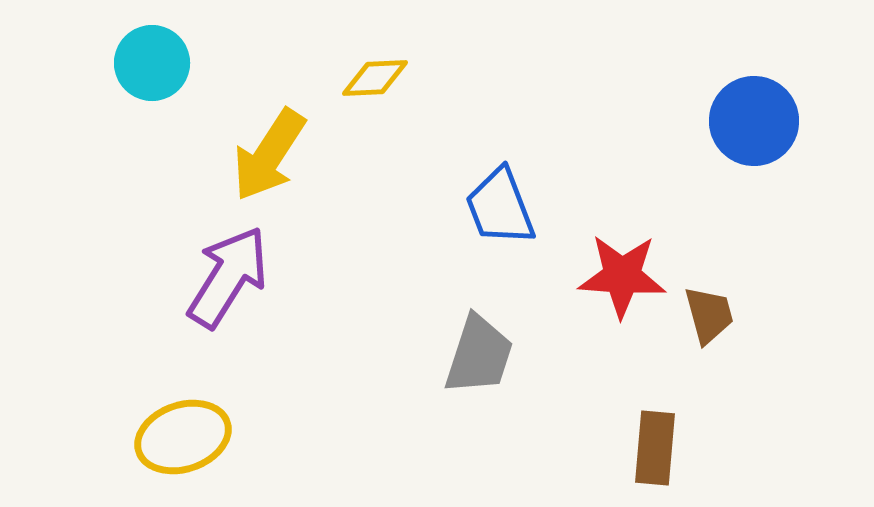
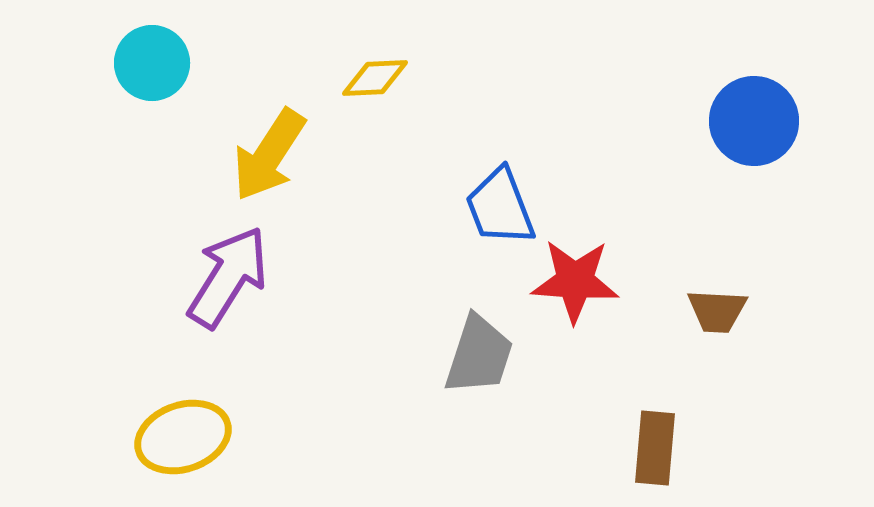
red star: moved 47 px left, 5 px down
brown trapezoid: moved 8 px right, 4 px up; rotated 108 degrees clockwise
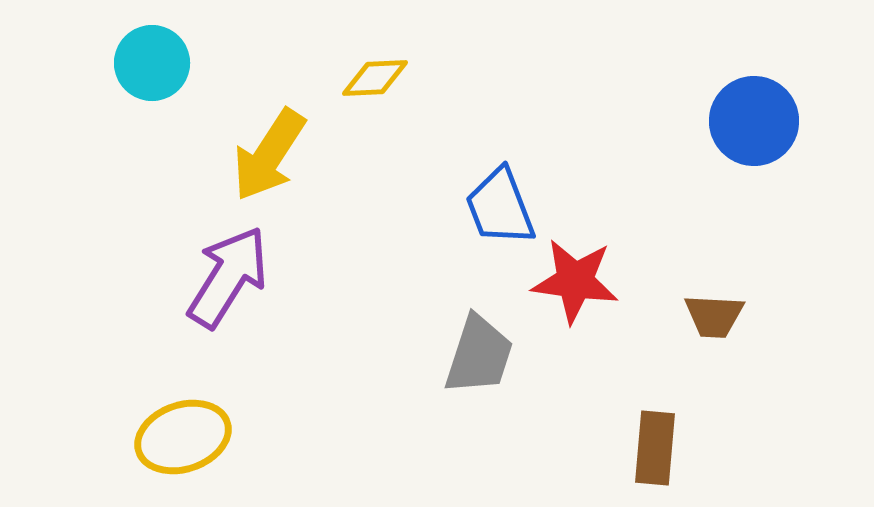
red star: rotated 4 degrees clockwise
brown trapezoid: moved 3 px left, 5 px down
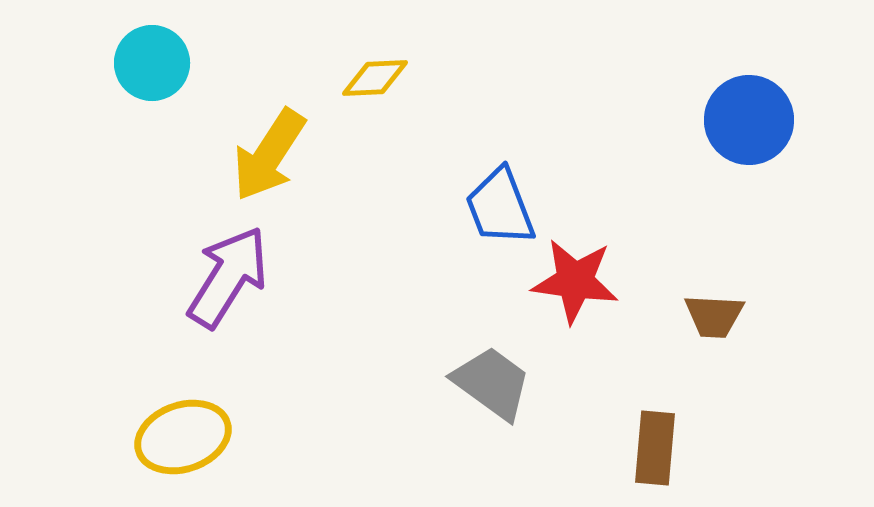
blue circle: moved 5 px left, 1 px up
gray trapezoid: moved 13 px right, 28 px down; rotated 72 degrees counterclockwise
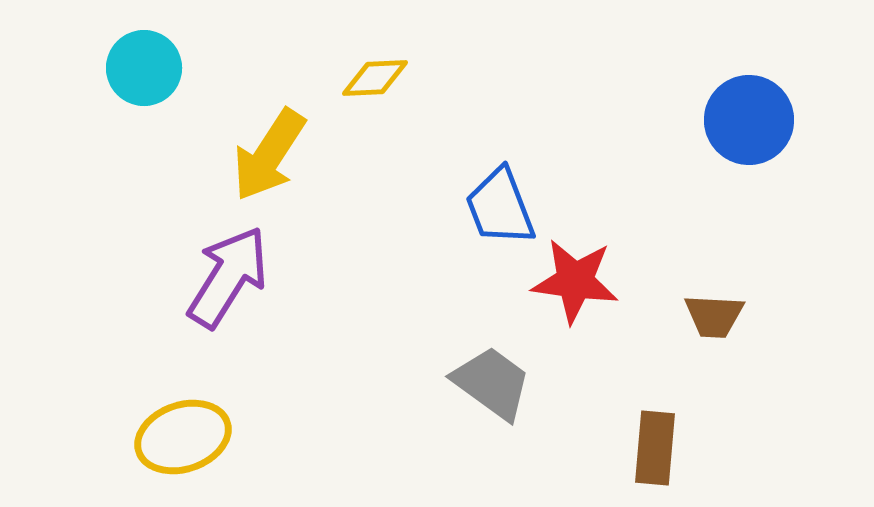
cyan circle: moved 8 px left, 5 px down
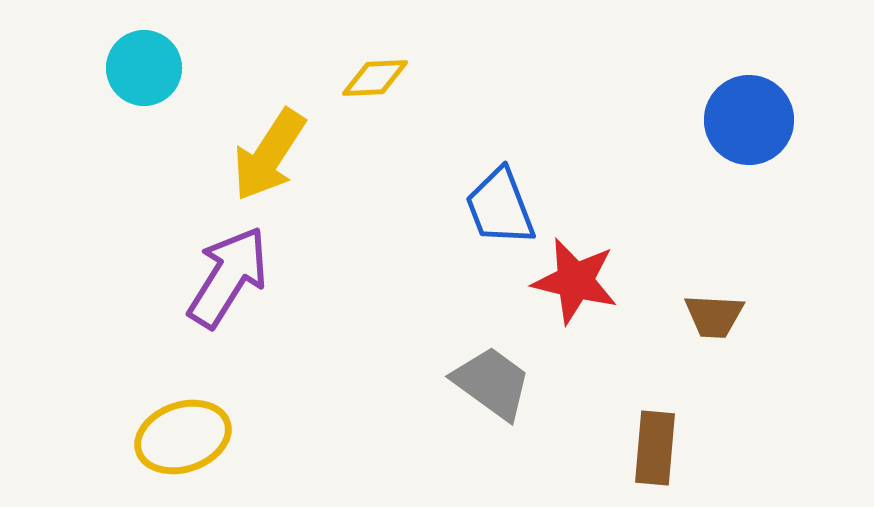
red star: rotated 6 degrees clockwise
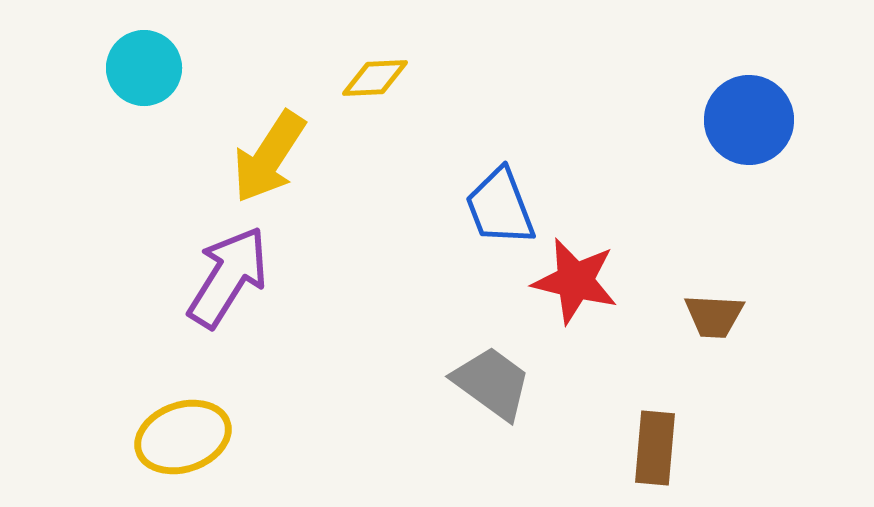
yellow arrow: moved 2 px down
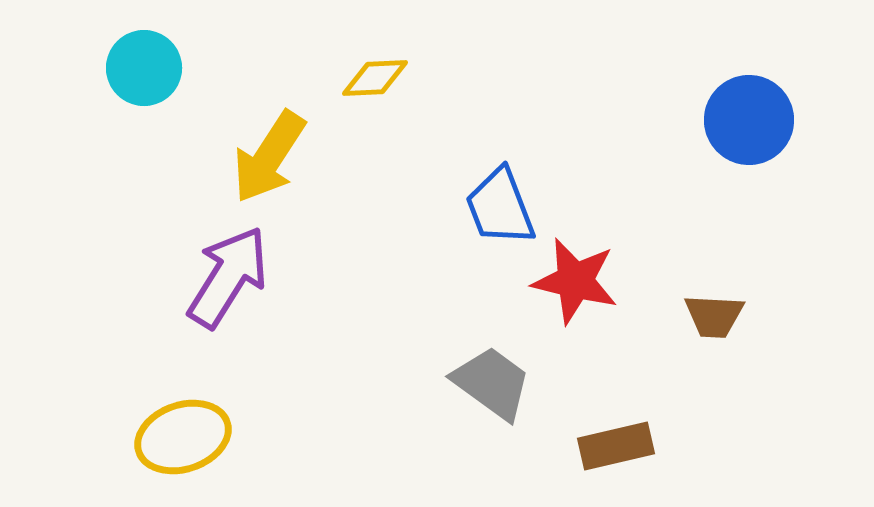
brown rectangle: moved 39 px left, 2 px up; rotated 72 degrees clockwise
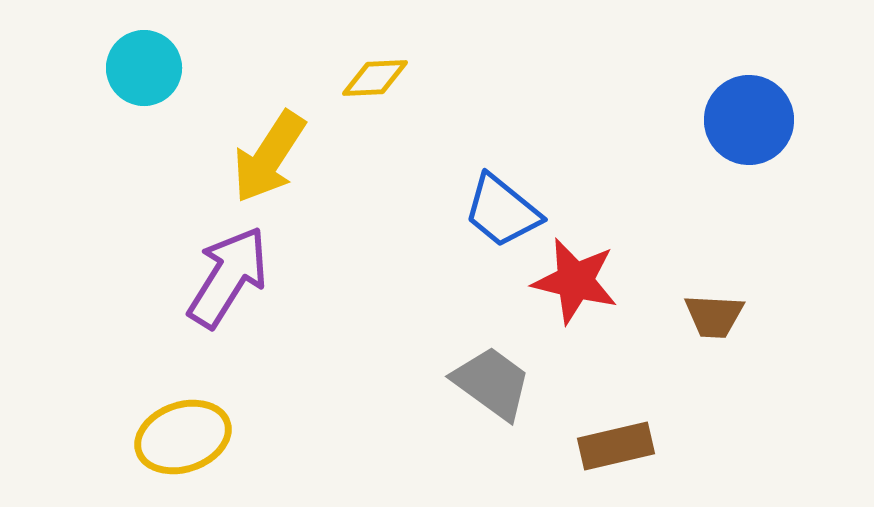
blue trapezoid: moved 2 px right, 4 px down; rotated 30 degrees counterclockwise
